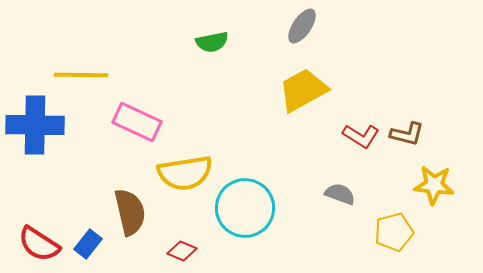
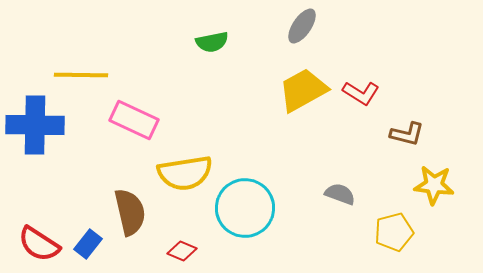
pink rectangle: moved 3 px left, 2 px up
red L-shape: moved 43 px up
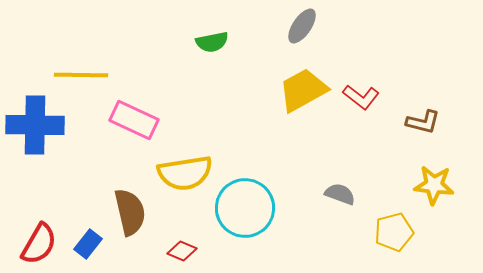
red L-shape: moved 4 px down; rotated 6 degrees clockwise
brown L-shape: moved 16 px right, 12 px up
red semicircle: rotated 93 degrees counterclockwise
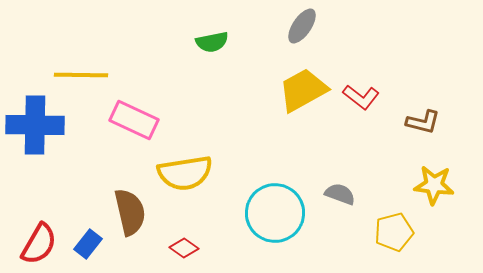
cyan circle: moved 30 px right, 5 px down
red diamond: moved 2 px right, 3 px up; rotated 12 degrees clockwise
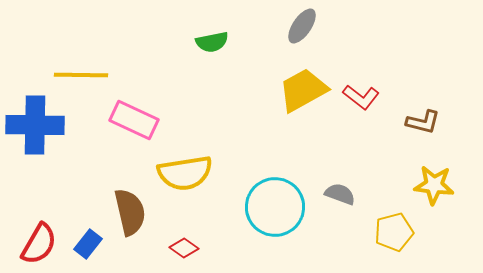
cyan circle: moved 6 px up
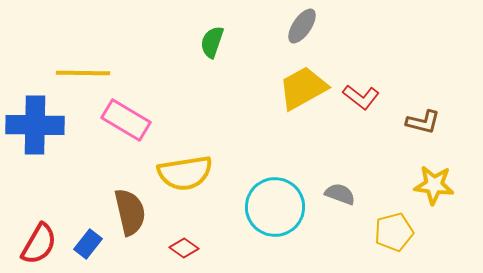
green semicircle: rotated 120 degrees clockwise
yellow line: moved 2 px right, 2 px up
yellow trapezoid: moved 2 px up
pink rectangle: moved 8 px left; rotated 6 degrees clockwise
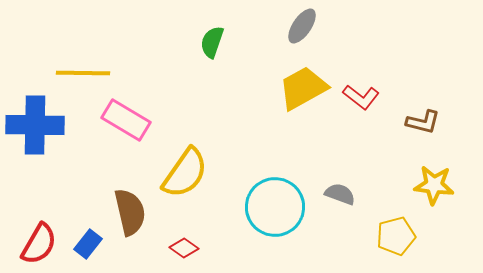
yellow semicircle: rotated 46 degrees counterclockwise
yellow pentagon: moved 2 px right, 4 px down
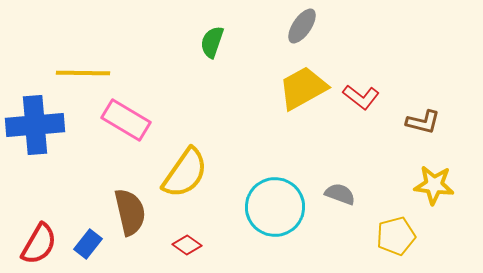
blue cross: rotated 6 degrees counterclockwise
red diamond: moved 3 px right, 3 px up
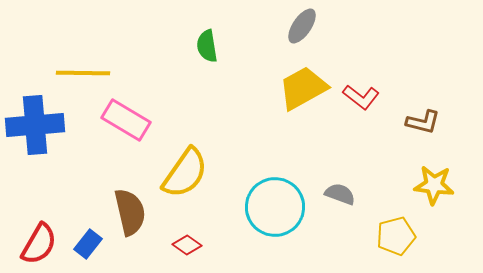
green semicircle: moved 5 px left, 4 px down; rotated 28 degrees counterclockwise
